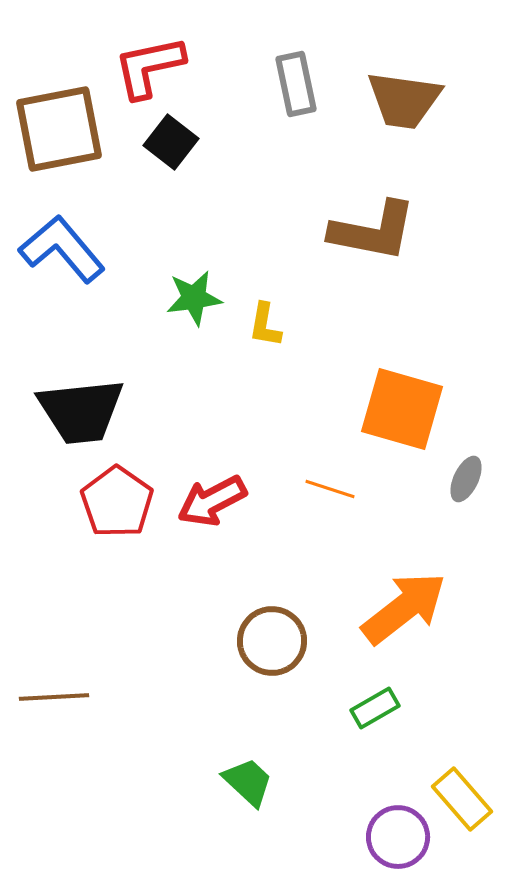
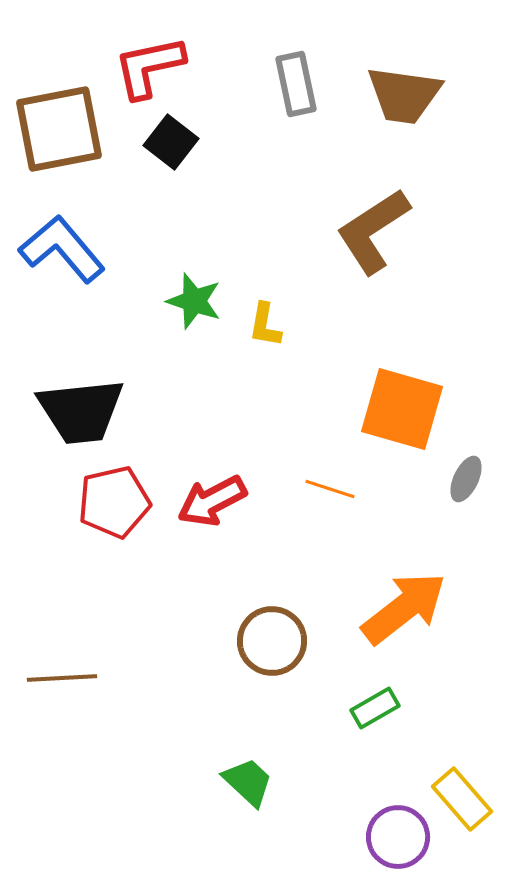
brown trapezoid: moved 5 px up
brown L-shape: rotated 136 degrees clockwise
green star: moved 3 px down; rotated 26 degrees clockwise
red pentagon: moved 3 px left; rotated 24 degrees clockwise
brown line: moved 8 px right, 19 px up
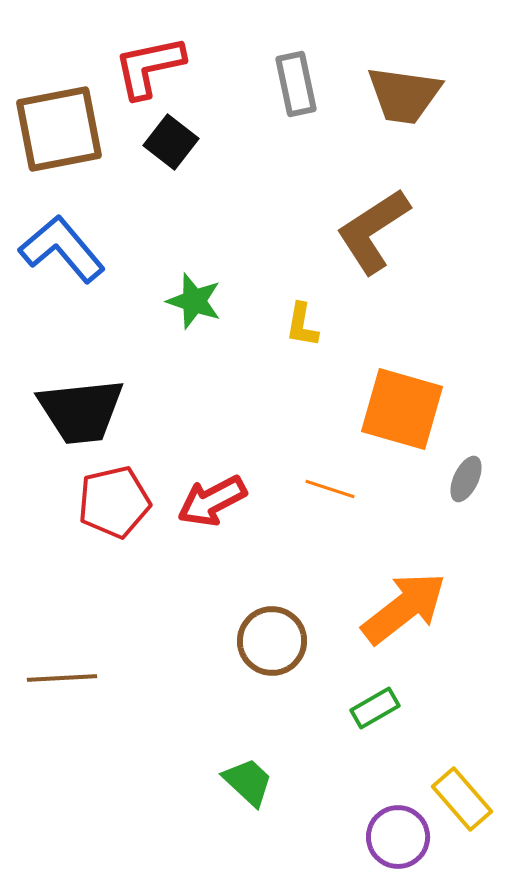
yellow L-shape: moved 37 px right
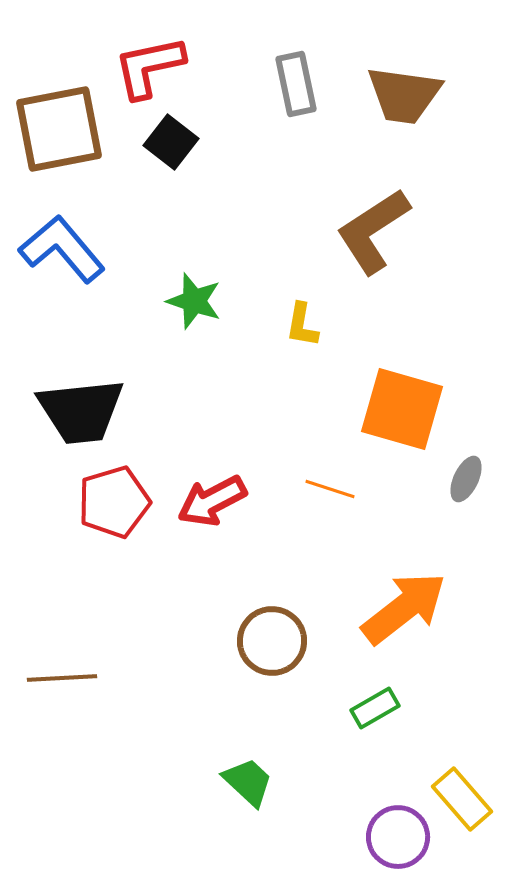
red pentagon: rotated 4 degrees counterclockwise
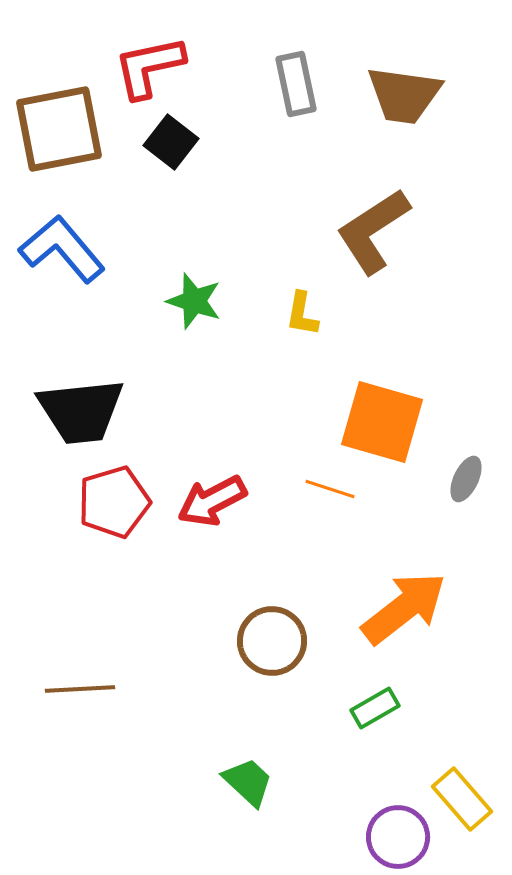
yellow L-shape: moved 11 px up
orange square: moved 20 px left, 13 px down
brown line: moved 18 px right, 11 px down
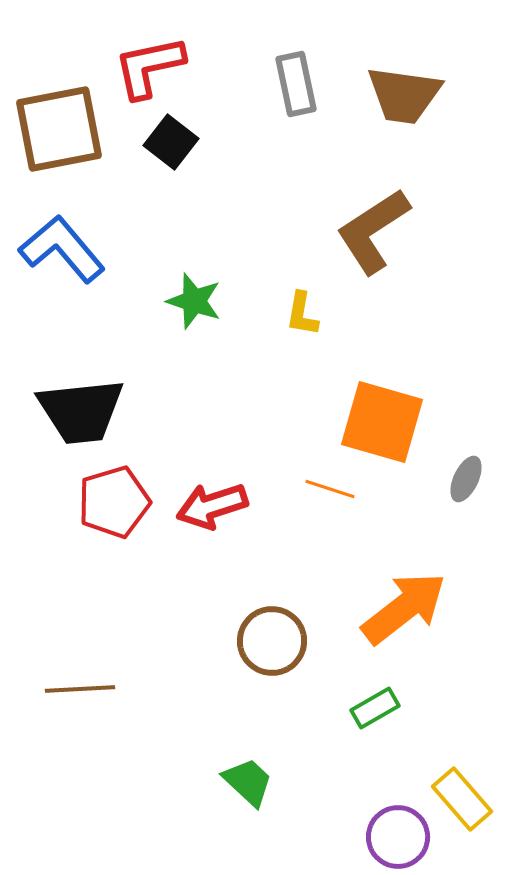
red arrow: moved 5 px down; rotated 10 degrees clockwise
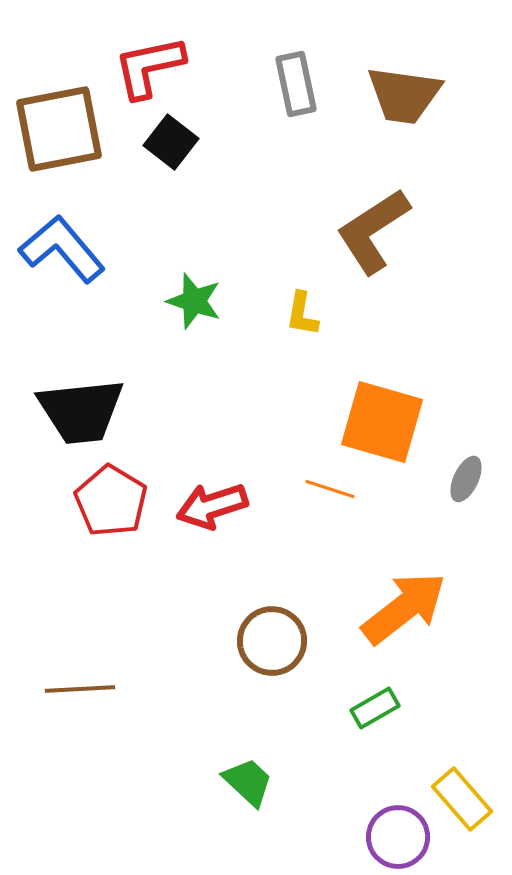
red pentagon: moved 3 px left, 1 px up; rotated 24 degrees counterclockwise
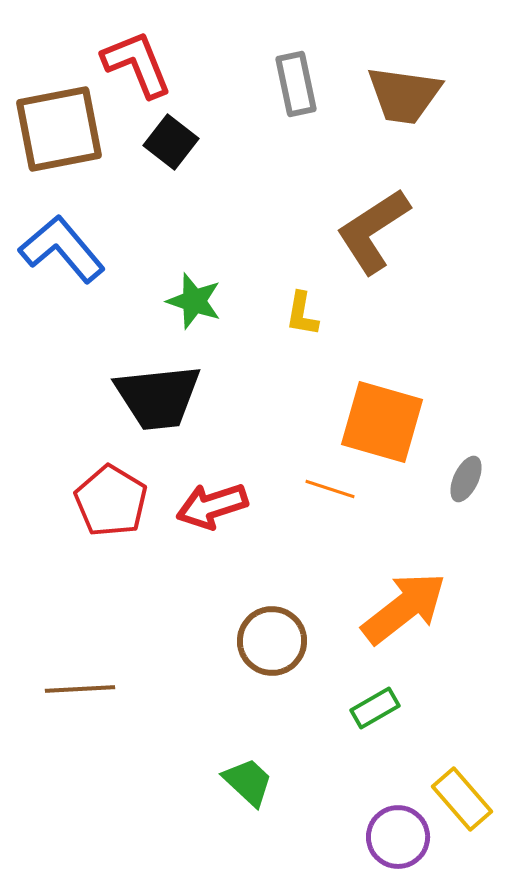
red L-shape: moved 12 px left, 3 px up; rotated 80 degrees clockwise
black trapezoid: moved 77 px right, 14 px up
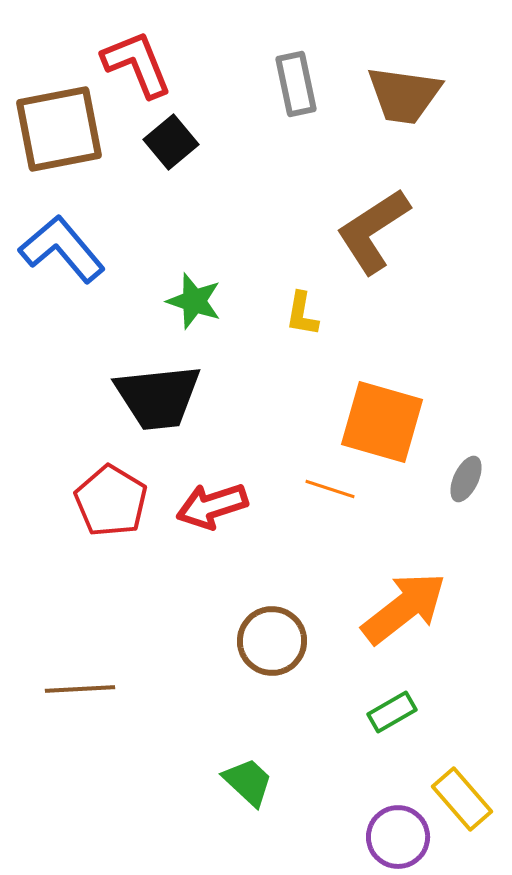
black square: rotated 12 degrees clockwise
green rectangle: moved 17 px right, 4 px down
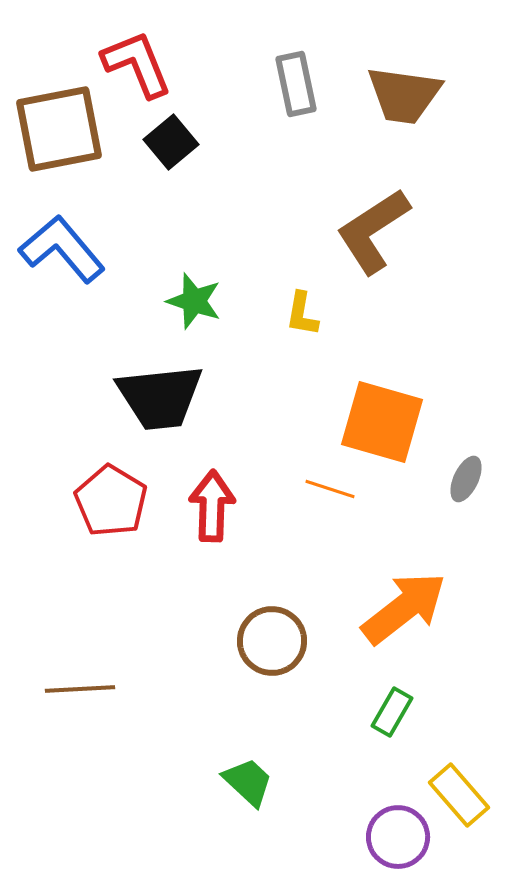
black trapezoid: moved 2 px right
red arrow: rotated 110 degrees clockwise
green rectangle: rotated 30 degrees counterclockwise
yellow rectangle: moved 3 px left, 4 px up
